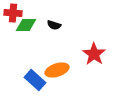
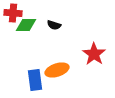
blue rectangle: rotated 40 degrees clockwise
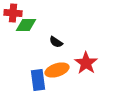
black semicircle: moved 2 px right, 17 px down; rotated 16 degrees clockwise
red star: moved 8 px left, 9 px down
blue rectangle: moved 3 px right
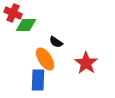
red cross: rotated 18 degrees clockwise
orange ellipse: moved 12 px left, 11 px up; rotated 75 degrees clockwise
blue rectangle: rotated 10 degrees clockwise
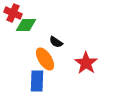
blue rectangle: moved 1 px left, 1 px down
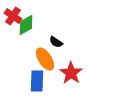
red cross: moved 3 px down; rotated 12 degrees clockwise
green diamond: rotated 30 degrees counterclockwise
red star: moved 15 px left, 10 px down
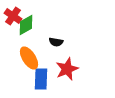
black semicircle: rotated 24 degrees counterclockwise
orange ellipse: moved 16 px left, 1 px up
red star: moved 4 px left, 4 px up; rotated 15 degrees clockwise
blue rectangle: moved 4 px right, 2 px up
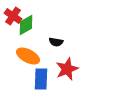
orange ellipse: moved 1 px left, 2 px up; rotated 30 degrees counterclockwise
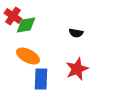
green diamond: rotated 20 degrees clockwise
black semicircle: moved 20 px right, 9 px up
red star: moved 10 px right
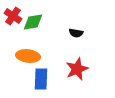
green diamond: moved 7 px right, 3 px up
orange ellipse: rotated 20 degrees counterclockwise
